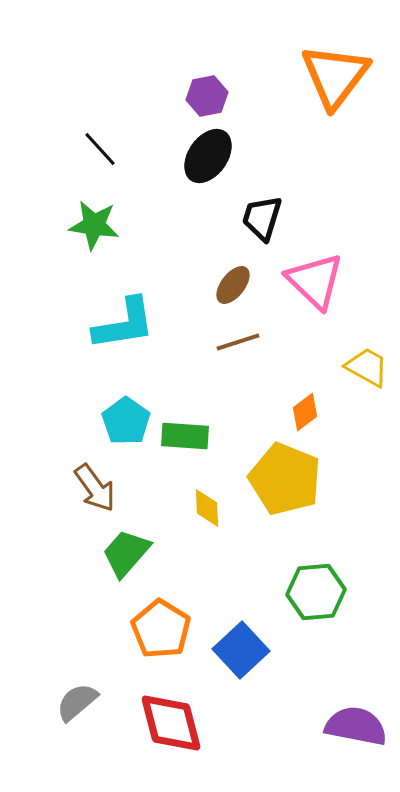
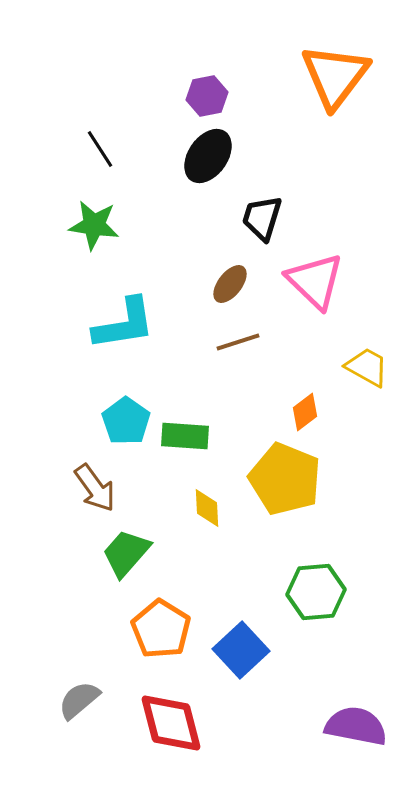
black line: rotated 9 degrees clockwise
brown ellipse: moved 3 px left, 1 px up
gray semicircle: moved 2 px right, 2 px up
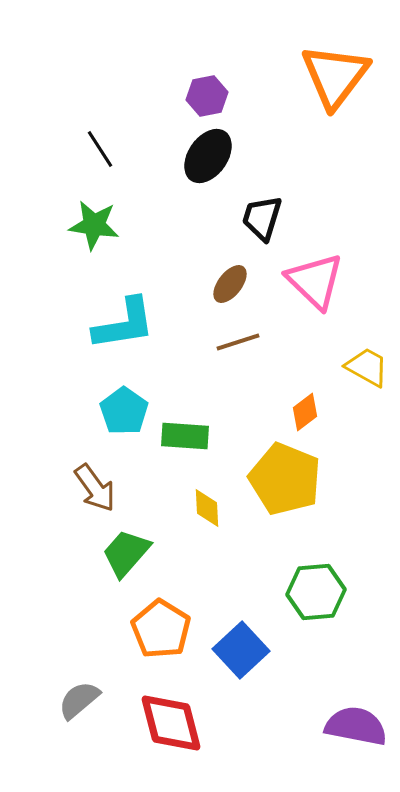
cyan pentagon: moved 2 px left, 10 px up
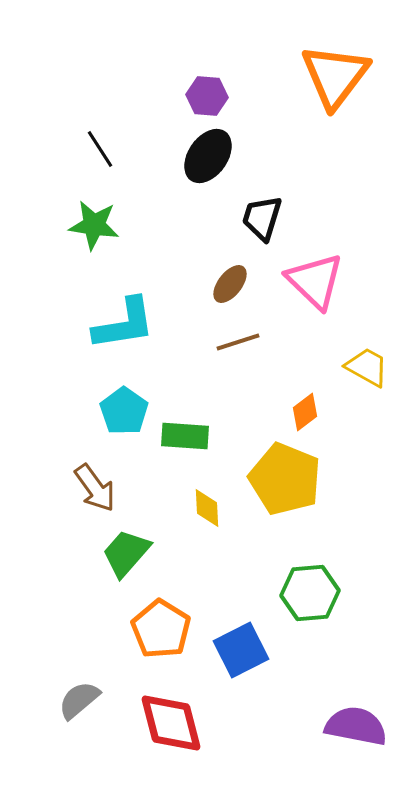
purple hexagon: rotated 15 degrees clockwise
green hexagon: moved 6 px left, 1 px down
blue square: rotated 16 degrees clockwise
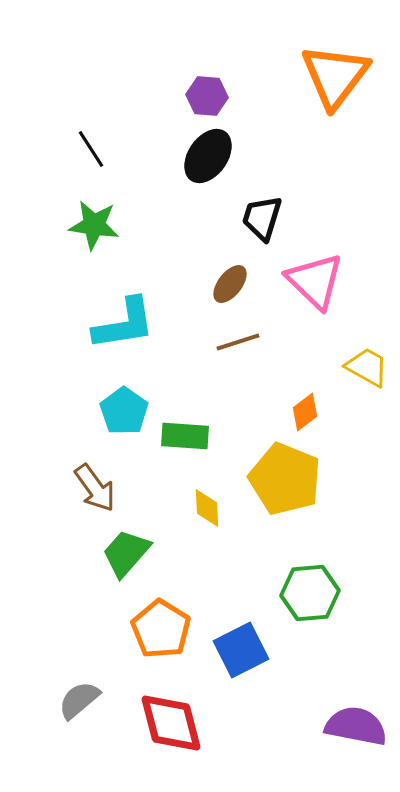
black line: moved 9 px left
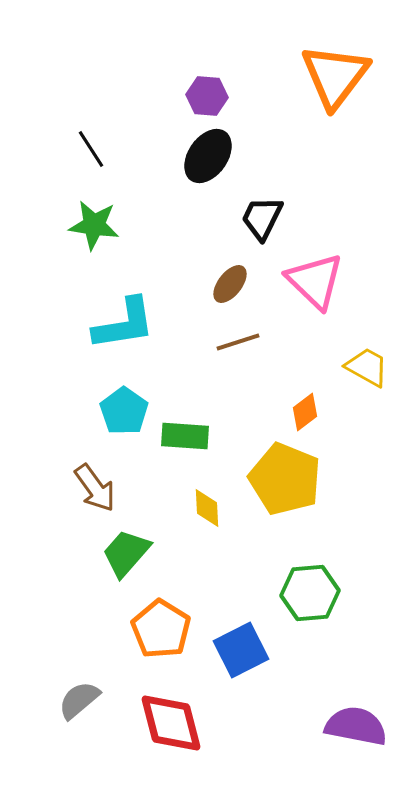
black trapezoid: rotated 9 degrees clockwise
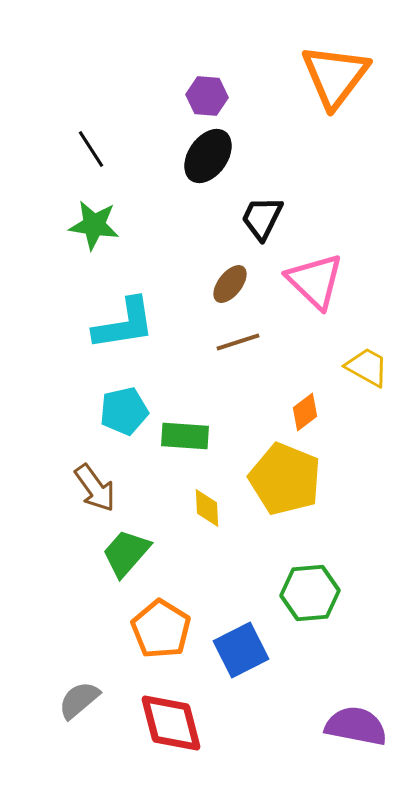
cyan pentagon: rotated 24 degrees clockwise
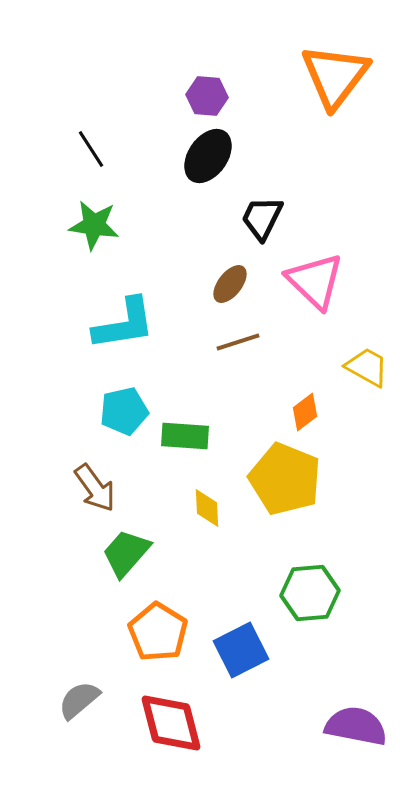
orange pentagon: moved 3 px left, 3 px down
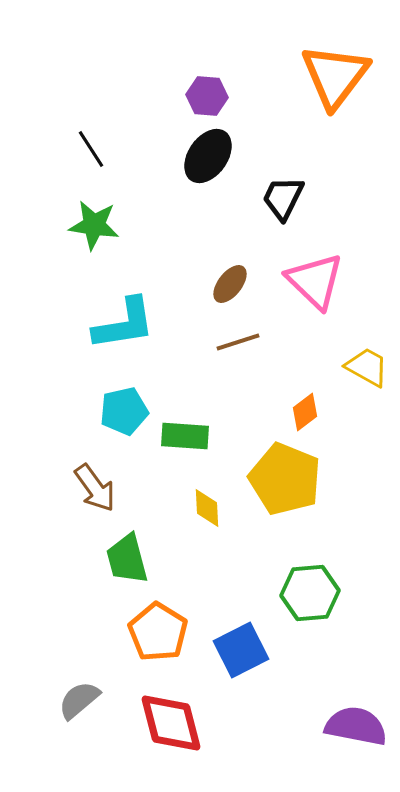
black trapezoid: moved 21 px right, 20 px up
green trapezoid: moved 1 px right, 6 px down; rotated 56 degrees counterclockwise
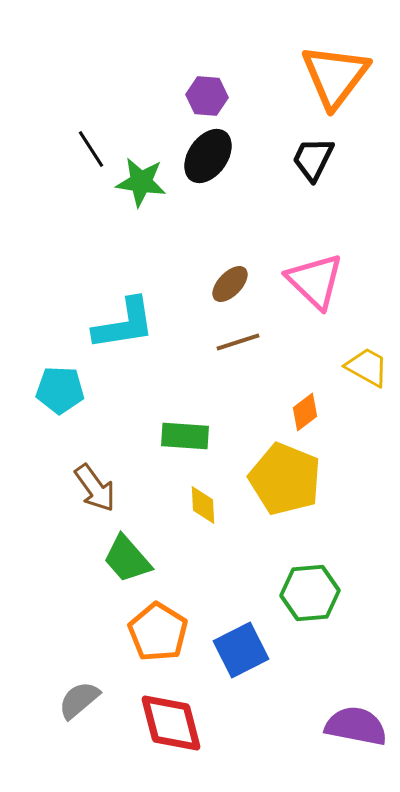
black trapezoid: moved 30 px right, 39 px up
green star: moved 47 px right, 43 px up
brown ellipse: rotated 6 degrees clockwise
cyan pentagon: moved 64 px left, 21 px up; rotated 15 degrees clockwise
yellow diamond: moved 4 px left, 3 px up
green trapezoid: rotated 26 degrees counterclockwise
